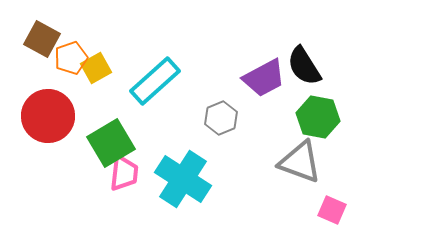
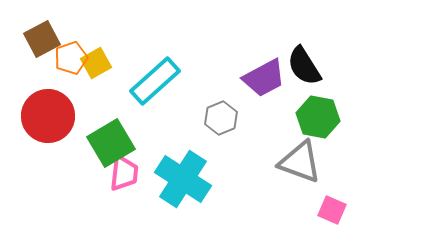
brown square: rotated 33 degrees clockwise
yellow square: moved 5 px up
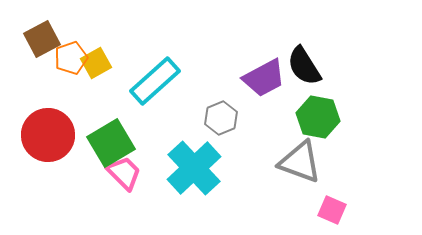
red circle: moved 19 px down
pink trapezoid: rotated 51 degrees counterclockwise
cyan cross: moved 11 px right, 11 px up; rotated 14 degrees clockwise
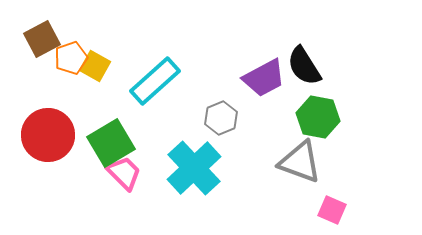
yellow square: moved 1 px left, 3 px down; rotated 32 degrees counterclockwise
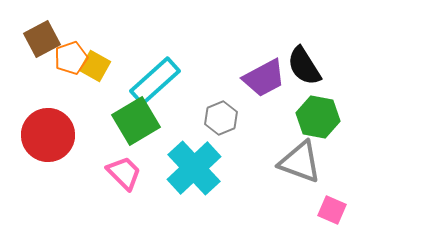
green square: moved 25 px right, 22 px up
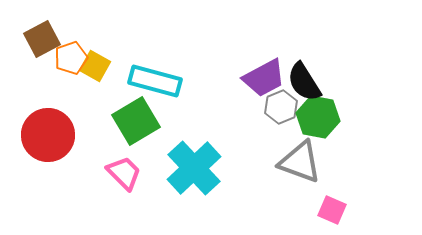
black semicircle: moved 16 px down
cyan rectangle: rotated 57 degrees clockwise
gray hexagon: moved 60 px right, 11 px up
